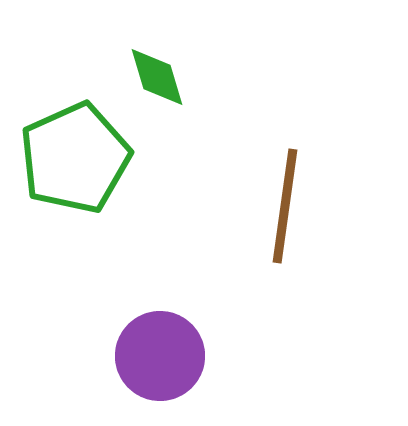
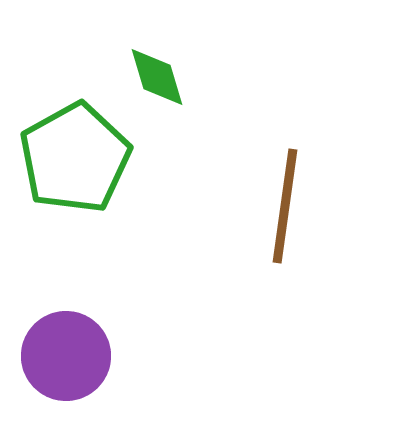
green pentagon: rotated 5 degrees counterclockwise
purple circle: moved 94 px left
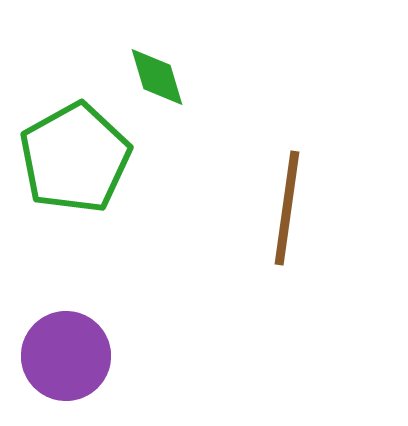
brown line: moved 2 px right, 2 px down
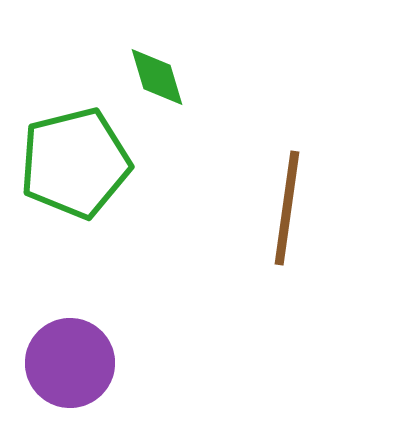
green pentagon: moved 5 px down; rotated 15 degrees clockwise
purple circle: moved 4 px right, 7 px down
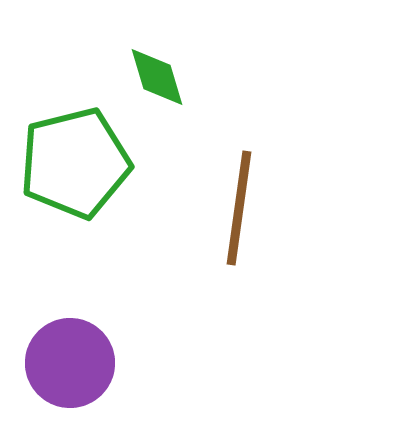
brown line: moved 48 px left
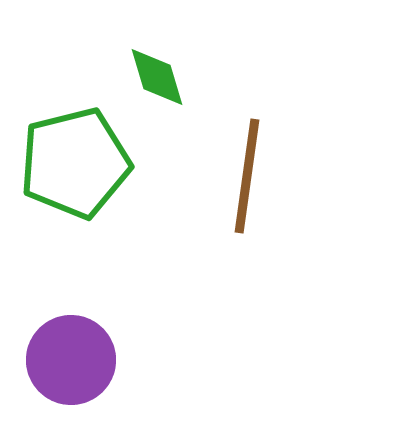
brown line: moved 8 px right, 32 px up
purple circle: moved 1 px right, 3 px up
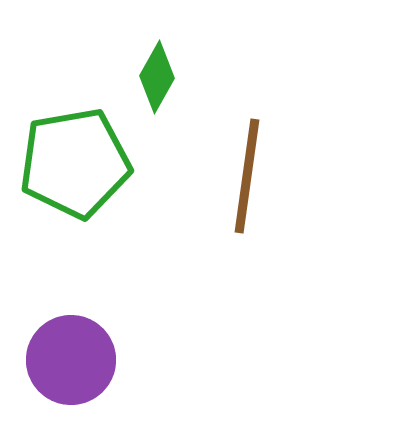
green diamond: rotated 46 degrees clockwise
green pentagon: rotated 4 degrees clockwise
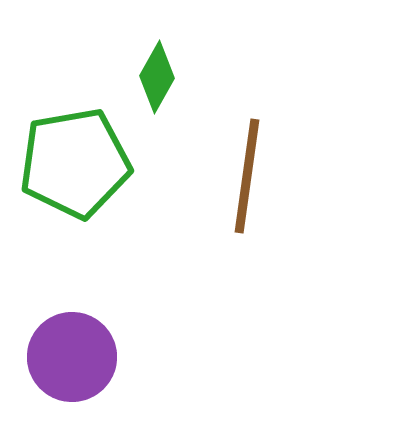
purple circle: moved 1 px right, 3 px up
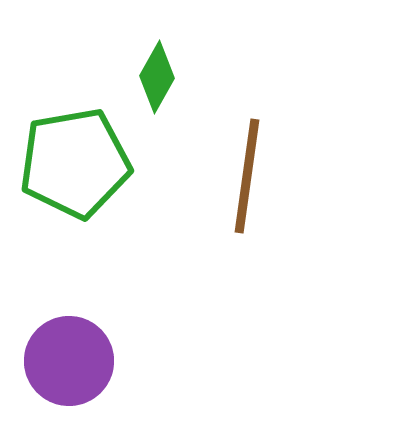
purple circle: moved 3 px left, 4 px down
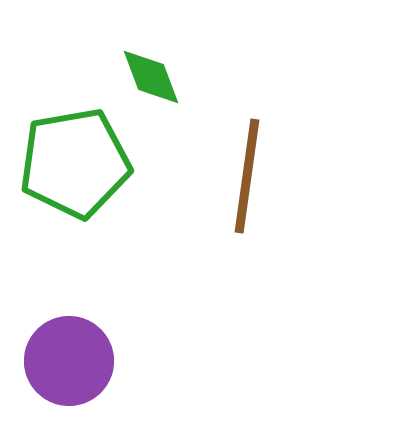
green diamond: moved 6 px left; rotated 50 degrees counterclockwise
